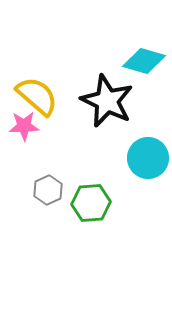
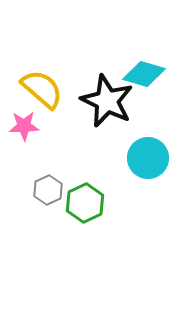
cyan diamond: moved 13 px down
yellow semicircle: moved 5 px right, 7 px up
green hexagon: moved 6 px left; rotated 21 degrees counterclockwise
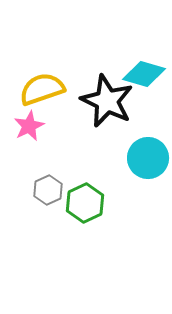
yellow semicircle: rotated 60 degrees counterclockwise
pink star: moved 5 px right; rotated 24 degrees counterclockwise
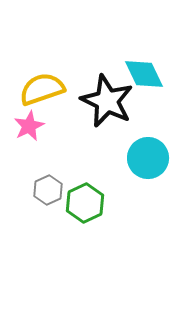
cyan diamond: rotated 48 degrees clockwise
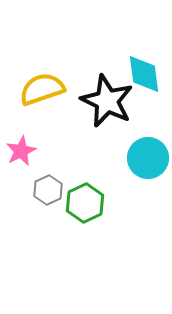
cyan diamond: rotated 18 degrees clockwise
pink star: moved 8 px left, 25 px down
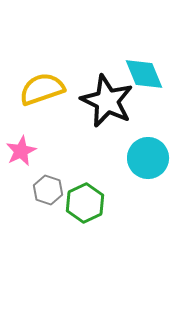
cyan diamond: rotated 15 degrees counterclockwise
gray hexagon: rotated 16 degrees counterclockwise
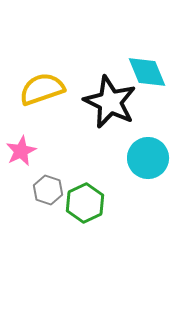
cyan diamond: moved 3 px right, 2 px up
black star: moved 3 px right, 1 px down
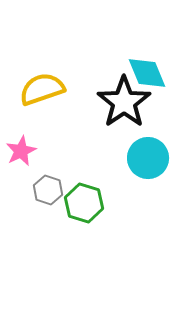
cyan diamond: moved 1 px down
black star: moved 14 px right; rotated 12 degrees clockwise
green hexagon: moved 1 px left; rotated 18 degrees counterclockwise
